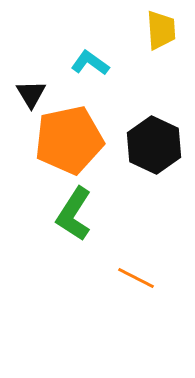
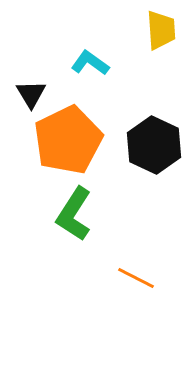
orange pentagon: moved 1 px left; rotated 14 degrees counterclockwise
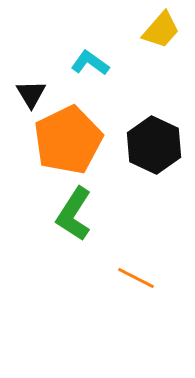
yellow trapezoid: rotated 45 degrees clockwise
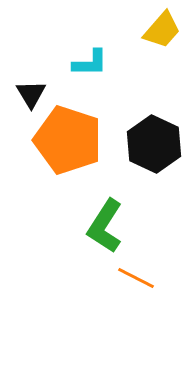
yellow trapezoid: moved 1 px right
cyan L-shape: rotated 144 degrees clockwise
orange pentagon: rotated 28 degrees counterclockwise
black hexagon: moved 1 px up
green L-shape: moved 31 px right, 12 px down
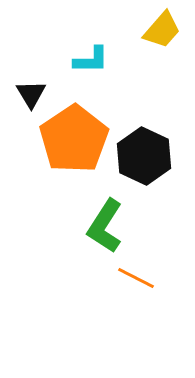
cyan L-shape: moved 1 px right, 3 px up
orange pentagon: moved 6 px right, 1 px up; rotated 20 degrees clockwise
black hexagon: moved 10 px left, 12 px down
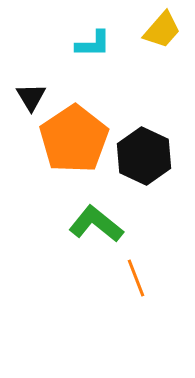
cyan L-shape: moved 2 px right, 16 px up
black triangle: moved 3 px down
green L-shape: moved 9 px left, 2 px up; rotated 96 degrees clockwise
orange line: rotated 42 degrees clockwise
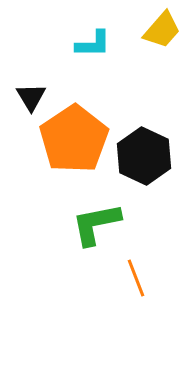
green L-shape: rotated 50 degrees counterclockwise
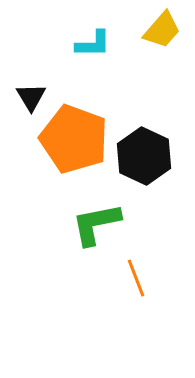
orange pentagon: rotated 18 degrees counterclockwise
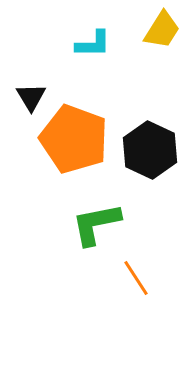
yellow trapezoid: rotated 9 degrees counterclockwise
black hexagon: moved 6 px right, 6 px up
orange line: rotated 12 degrees counterclockwise
